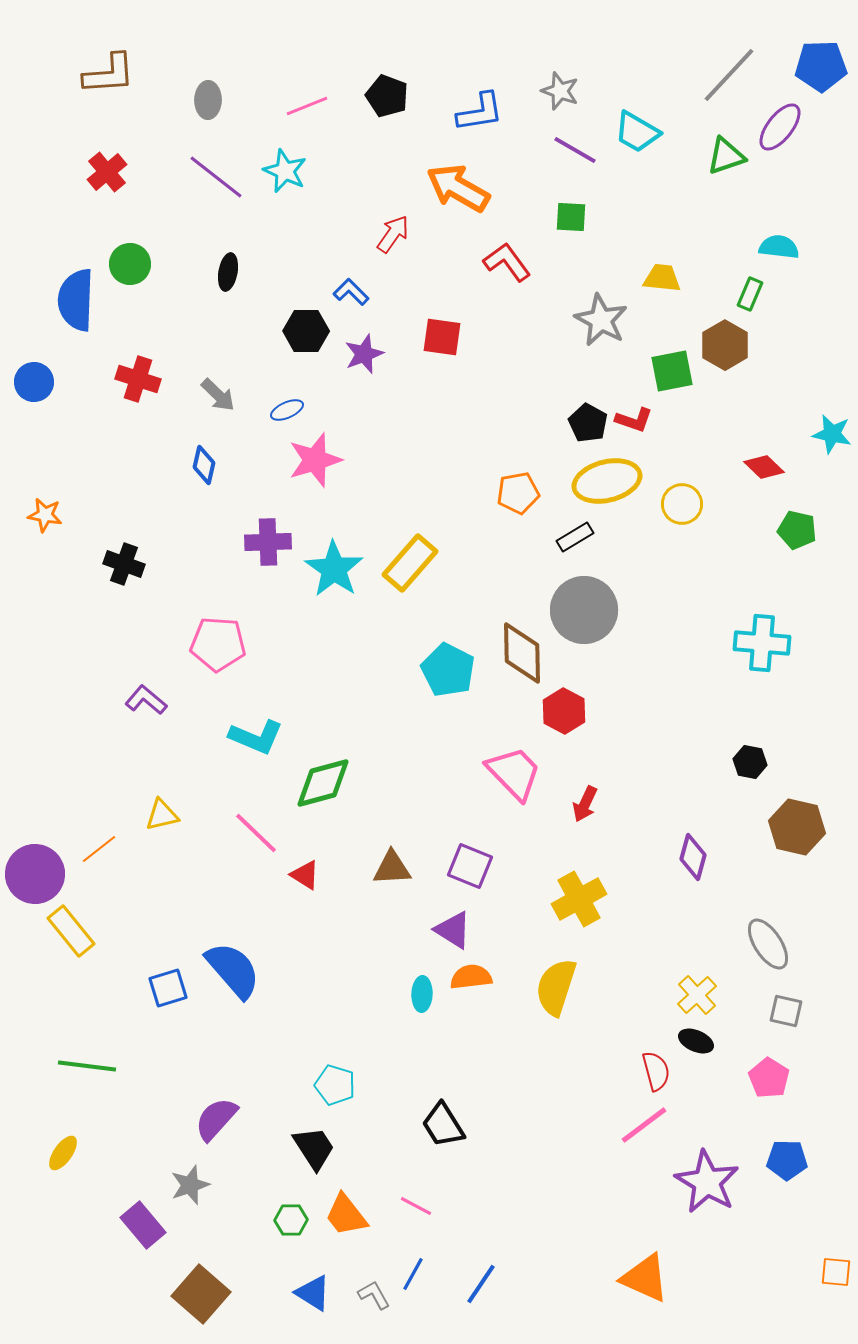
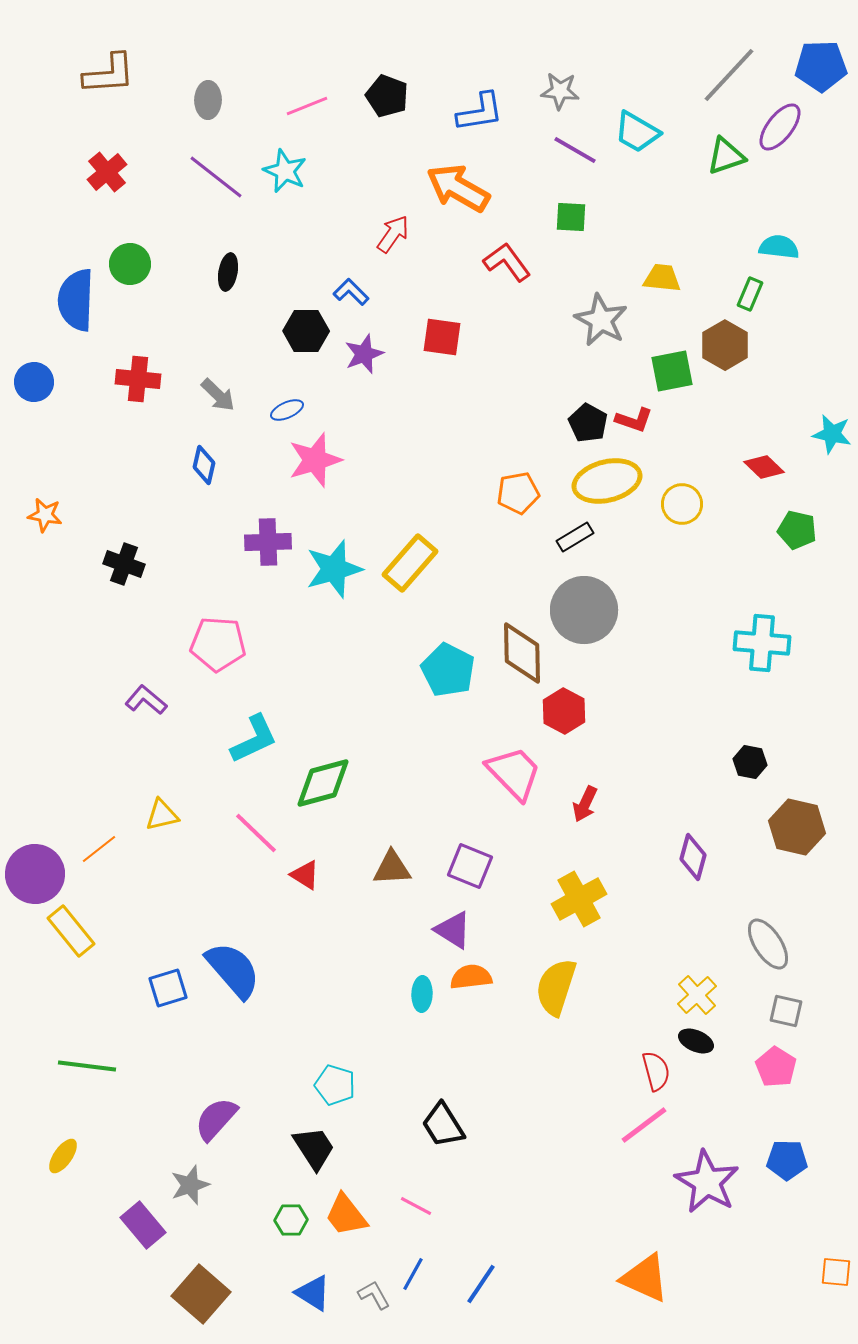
gray star at (560, 91): rotated 15 degrees counterclockwise
red cross at (138, 379): rotated 12 degrees counterclockwise
cyan star at (334, 569): rotated 22 degrees clockwise
cyan L-shape at (256, 737): moved 2 px left, 2 px down; rotated 48 degrees counterclockwise
pink pentagon at (769, 1078): moved 7 px right, 11 px up
yellow ellipse at (63, 1153): moved 3 px down
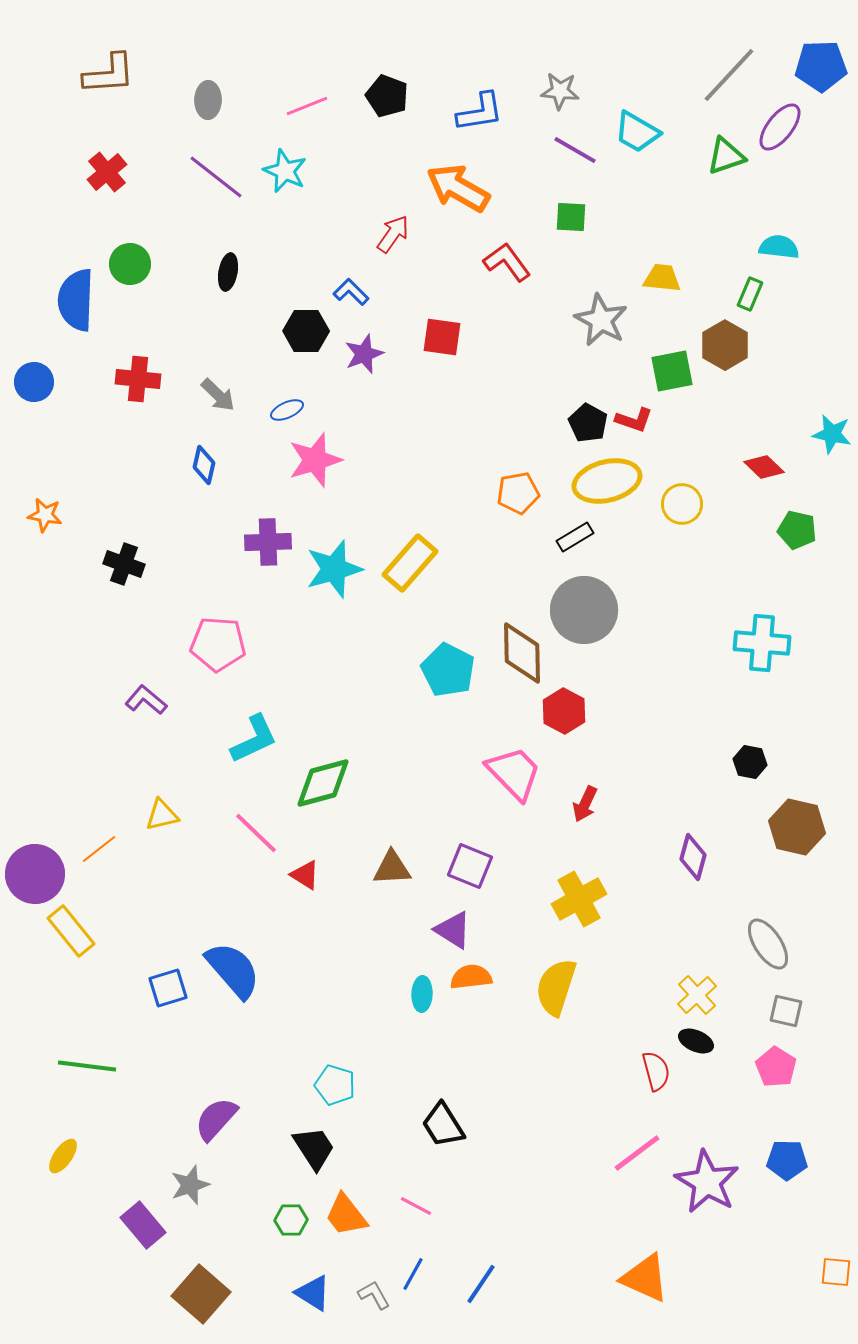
pink line at (644, 1125): moved 7 px left, 28 px down
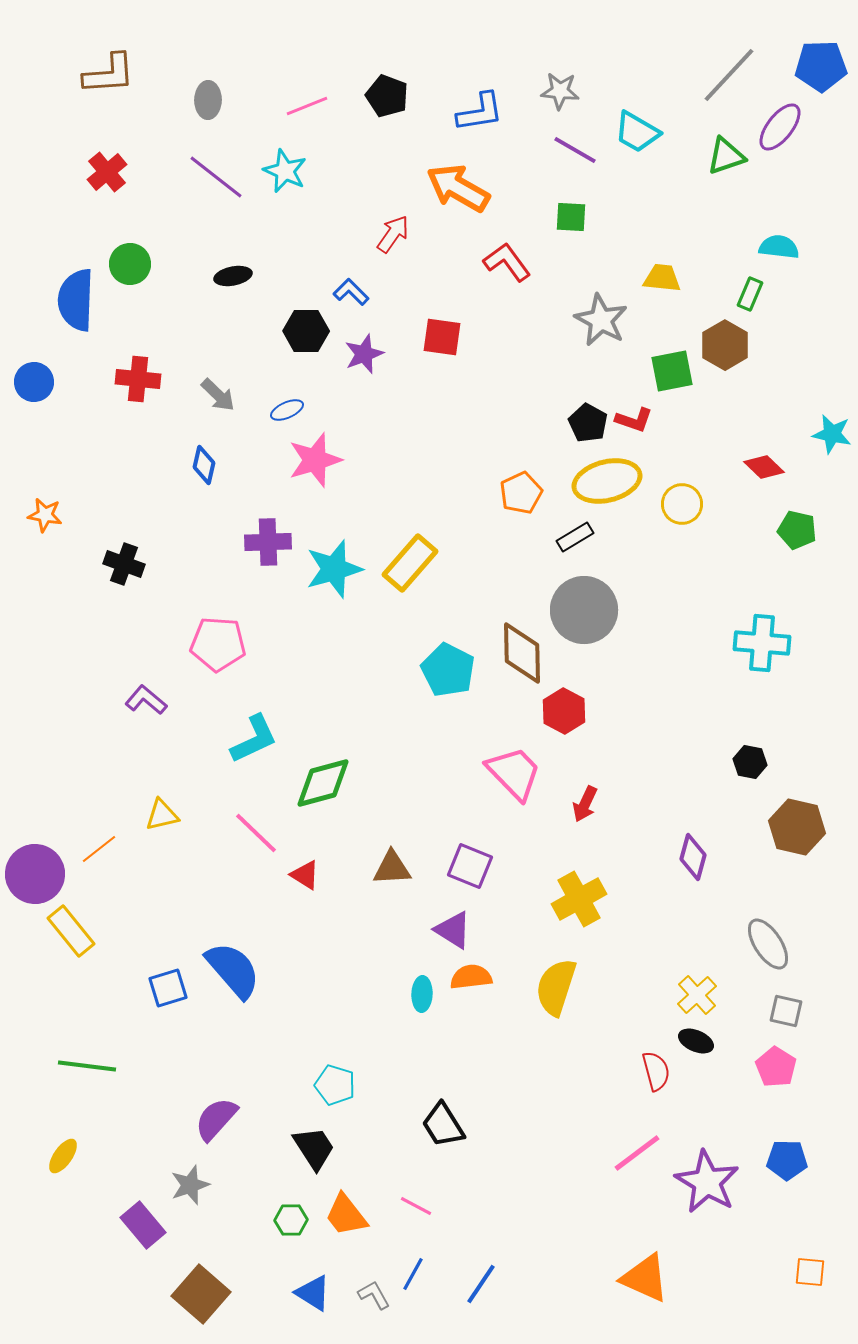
black ellipse at (228, 272): moved 5 px right, 4 px down; rotated 69 degrees clockwise
orange pentagon at (518, 493): moved 3 px right; rotated 15 degrees counterclockwise
orange square at (836, 1272): moved 26 px left
